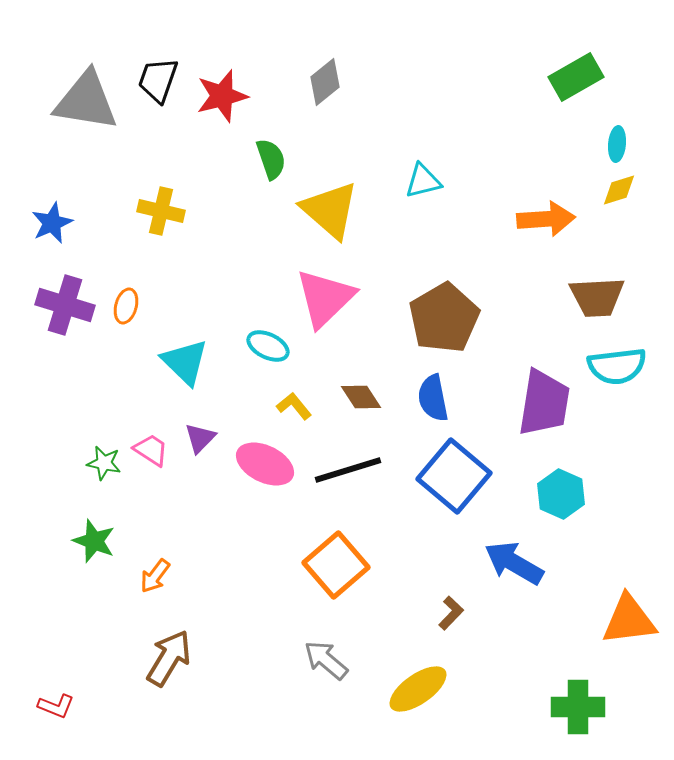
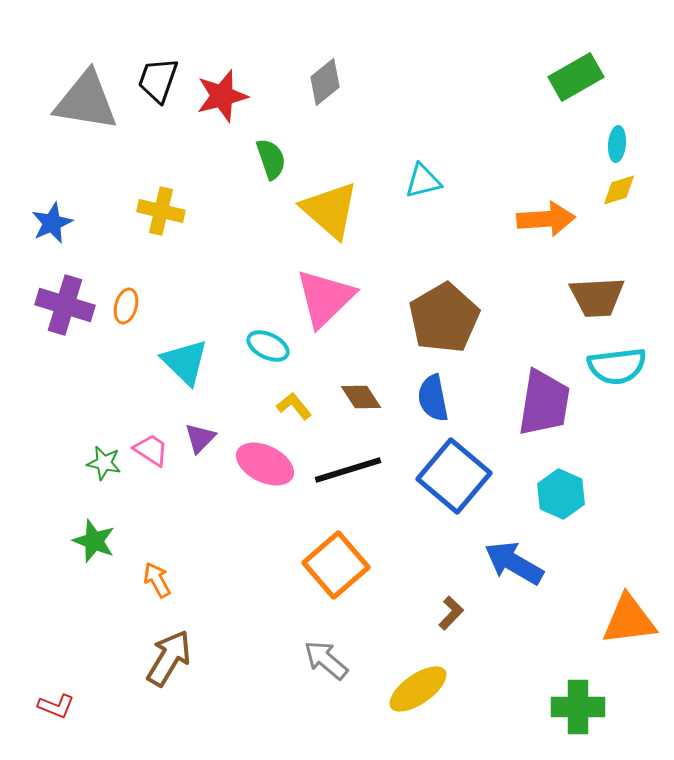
orange arrow at (155, 576): moved 2 px right, 4 px down; rotated 114 degrees clockwise
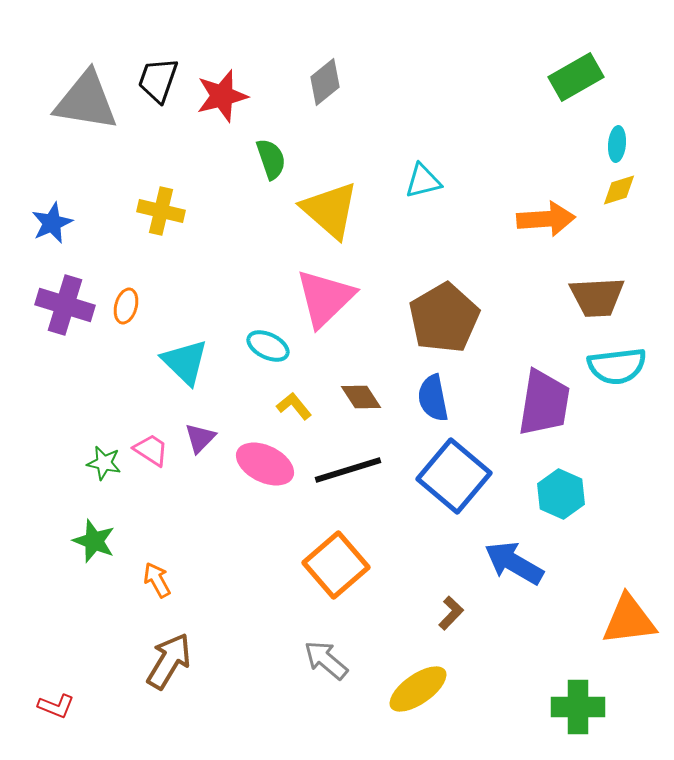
brown arrow at (169, 658): moved 3 px down
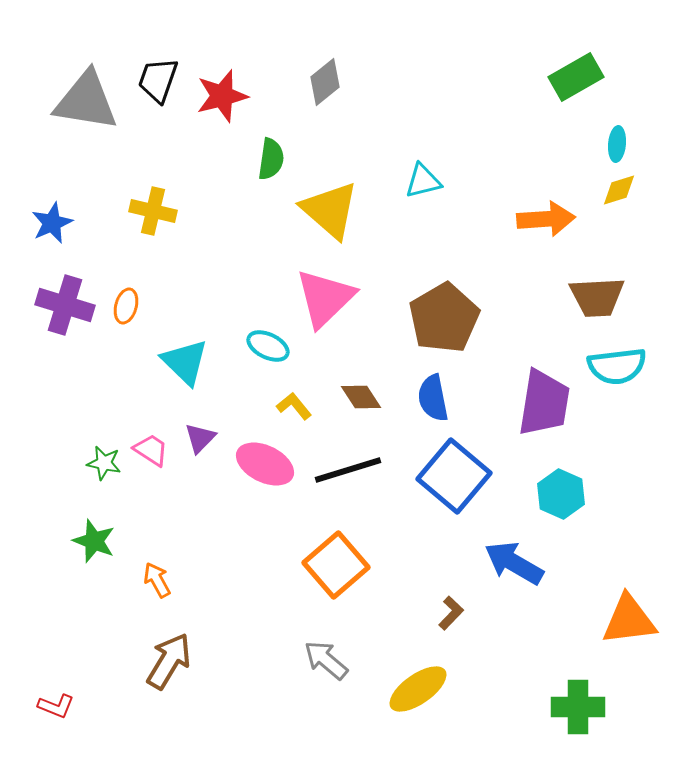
green semicircle at (271, 159): rotated 27 degrees clockwise
yellow cross at (161, 211): moved 8 px left
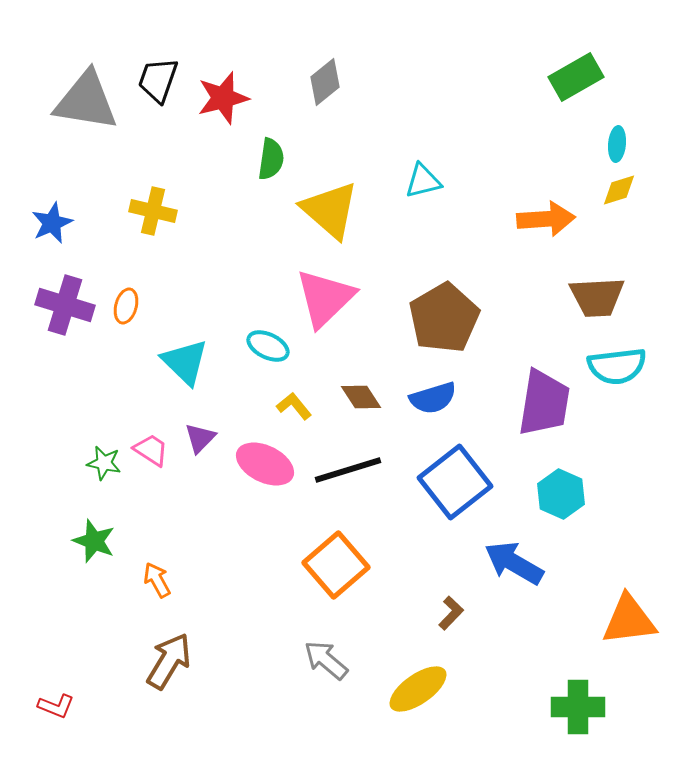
red star at (222, 96): moved 1 px right, 2 px down
blue semicircle at (433, 398): rotated 96 degrees counterclockwise
blue square at (454, 476): moved 1 px right, 6 px down; rotated 12 degrees clockwise
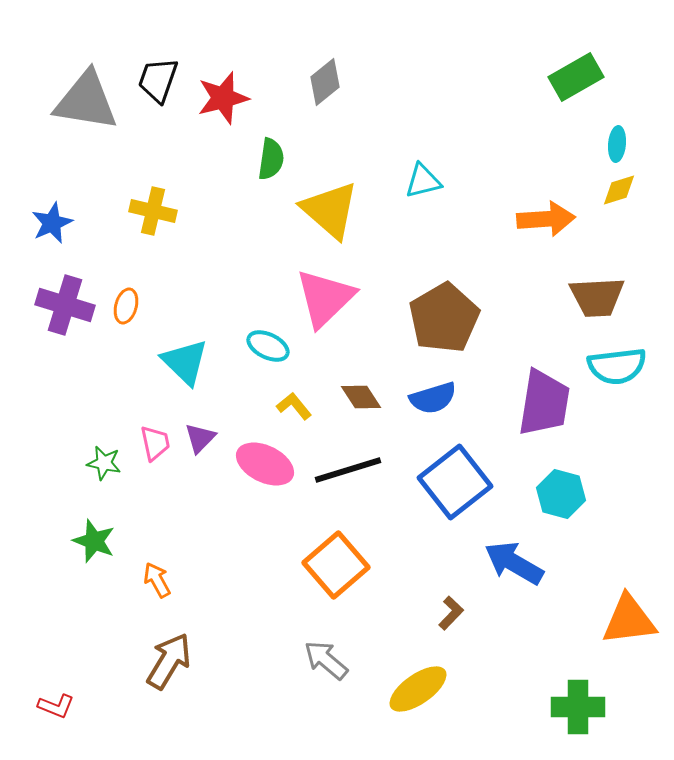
pink trapezoid at (151, 450): moved 4 px right, 7 px up; rotated 45 degrees clockwise
cyan hexagon at (561, 494): rotated 9 degrees counterclockwise
